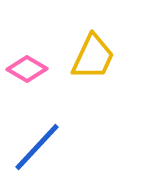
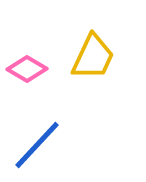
blue line: moved 2 px up
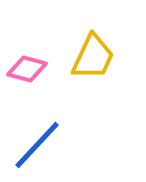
pink diamond: rotated 15 degrees counterclockwise
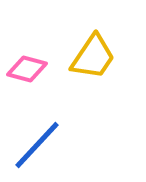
yellow trapezoid: rotated 9 degrees clockwise
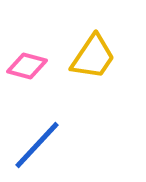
pink diamond: moved 3 px up
